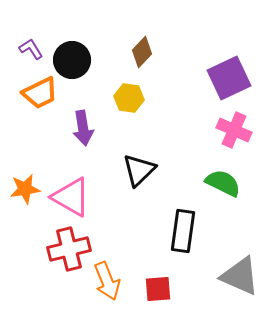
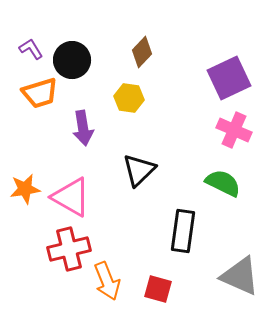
orange trapezoid: rotated 9 degrees clockwise
red square: rotated 20 degrees clockwise
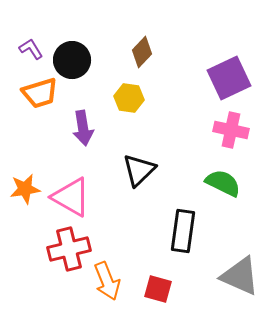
pink cross: moved 3 px left; rotated 12 degrees counterclockwise
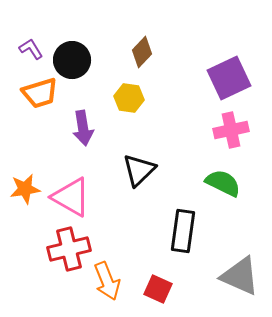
pink cross: rotated 24 degrees counterclockwise
red square: rotated 8 degrees clockwise
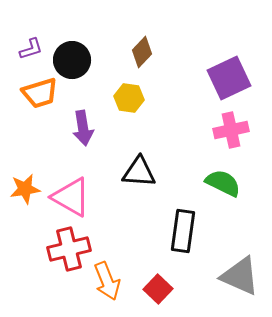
purple L-shape: rotated 105 degrees clockwise
black triangle: moved 2 px down; rotated 48 degrees clockwise
red square: rotated 20 degrees clockwise
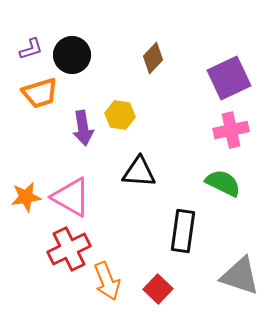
brown diamond: moved 11 px right, 6 px down
black circle: moved 5 px up
yellow hexagon: moved 9 px left, 17 px down
orange star: moved 1 px right, 8 px down
red cross: rotated 12 degrees counterclockwise
gray triangle: rotated 6 degrees counterclockwise
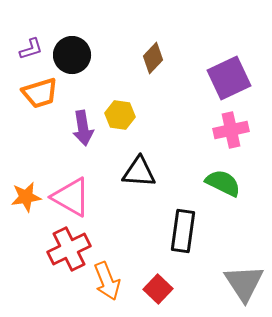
gray triangle: moved 4 px right, 7 px down; rotated 39 degrees clockwise
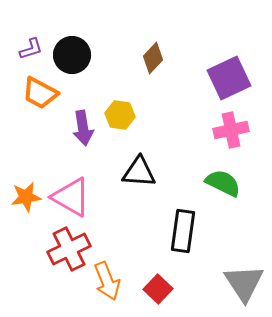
orange trapezoid: rotated 45 degrees clockwise
